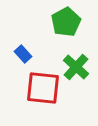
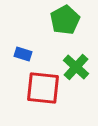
green pentagon: moved 1 px left, 2 px up
blue rectangle: rotated 30 degrees counterclockwise
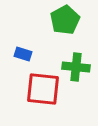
green cross: rotated 36 degrees counterclockwise
red square: moved 1 px down
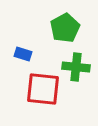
green pentagon: moved 8 px down
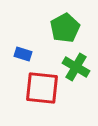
green cross: rotated 24 degrees clockwise
red square: moved 1 px left, 1 px up
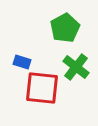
blue rectangle: moved 1 px left, 8 px down
green cross: rotated 8 degrees clockwise
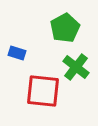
blue rectangle: moved 5 px left, 9 px up
red square: moved 1 px right, 3 px down
